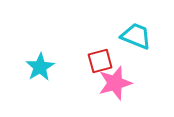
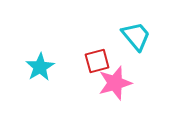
cyan trapezoid: rotated 28 degrees clockwise
red square: moved 3 px left
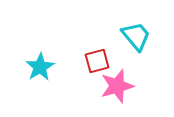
pink star: moved 2 px right, 3 px down
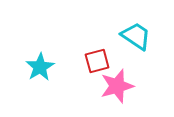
cyan trapezoid: rotated 16 degrees counterclockwise
